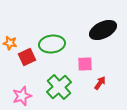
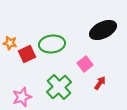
red square: moved 3 px up
pink square: rotated 35 degrees counterclockwise
pink star: moved 1 px down
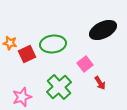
green ellipse: moved 1 px right
red arrow: rotated 112 degrees clockwise
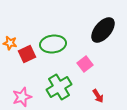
black ellipse: rotated 24 degrees counterclockwise
red arrow: moved 2 px left, 13 px down
green cross: rotated 10 degrees clockwise
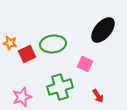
pink square: rotated 28 degrees counterclockwise
green cross: moved 1 px right; rotated 15 degrees clockwise
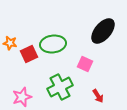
black ellipse: moved 1 px down
red square: moved 2 px right
green cross: rotated 10 degrees counterclockwise
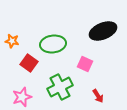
black ellipse: rotated 28 degrees clockwise
orange star: moved 2 px right, 2 px up
red square: moved 9 px down; rotated 30 degrees counterclockwise
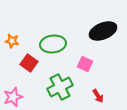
pink star: moved 9 px left
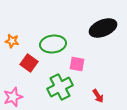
black ellipse: moved 3 px up
pink square: moved 8 px left; rotated 14 degrees counterclockwise
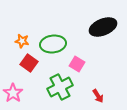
black ellipse: moved 1 px up
orange star: moved 10 px right
pink square: rotated 21 degrees clockwise
pink star: moved 4 px up; rotated 18 degrees counterclockwise
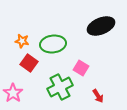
black ellipse: moved 2 px left, 1 px up
pink square: moved 4 px right, 4 px down
